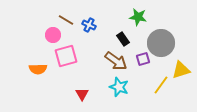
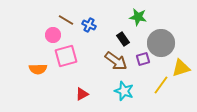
yellow triangle: moved 2 px up
cyan star: moved 5 px right, 4 px down
red triangle: rotated 32 degrees clockwise
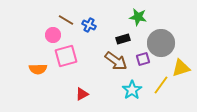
black rectangle: rotated 72 degrees counterclockwise
cyan star: moved 8 px right, 1 px up; rotated 18 degrees clockwise
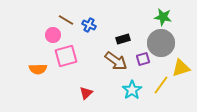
green star: moved 25 px right
red triangle: moved 4 px right, 1 px up; rotated 16 degrees counterclockwise
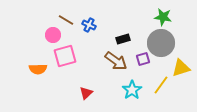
pink square: moved 1 px left
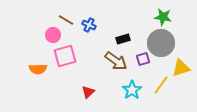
red triangle: moved 2 px right, 1 px up
